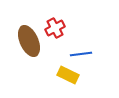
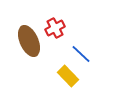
blue line: rotated 50 degrees clockwise
yellow rectangle: moved 1 px down; rotated 20 degrees clockwise
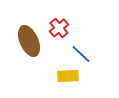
red cross: moved 4 px right; rotated 12 degrees counterclockwise
yellow rectangle: rotated 50 degrees counterclockwise
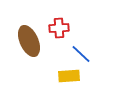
red cross: rotated 36 degrees clockwise
yellow rectangle: moved 1 px right
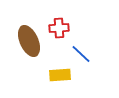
yellow rectangle: moved 9 px left, 1 px up
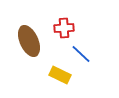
red cross: moved 5 px right
yellow rectangle: rotated 30 degrees clockwise
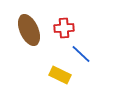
brown ellipse: moved 11 px up
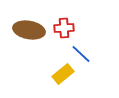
brown ellipse: rotated 56 degrees counterclockwise
yellow rectangle: moved 3 px right, 1 px up; rotated 65 degrees counterclockwise
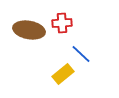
red cross: moved 2 px left, 5 px up
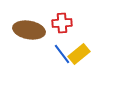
blue line: moved 19 px left; rotated 10 degrees clockwise
yellow rectangle: moved 16 px right, 20 px up
